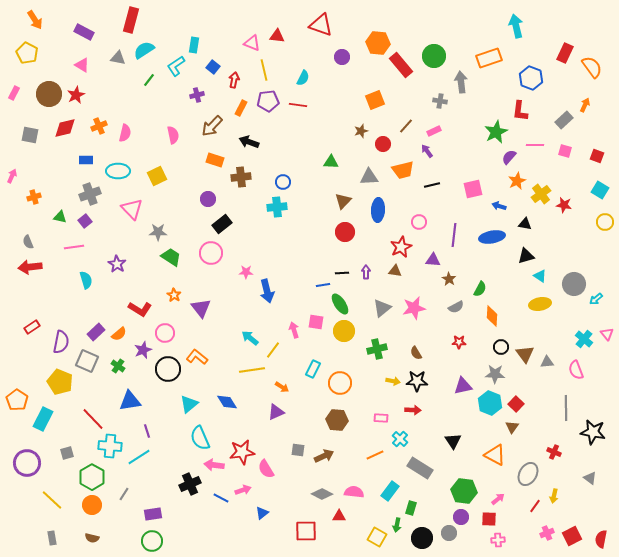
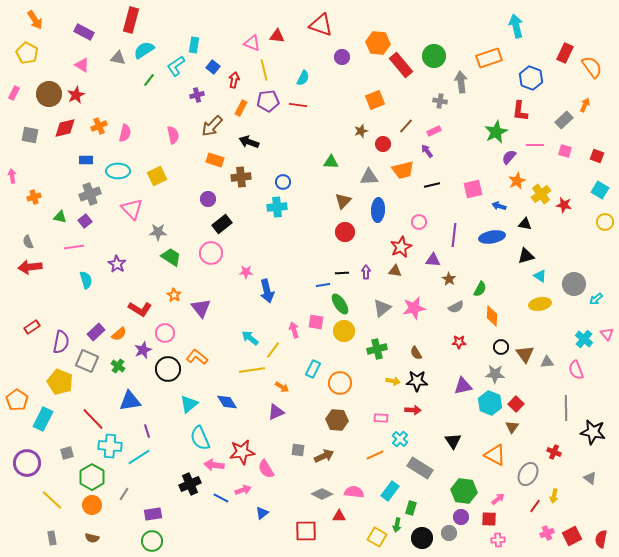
pink arrow at (12, 176): rotated 32 degrees counterclockwise
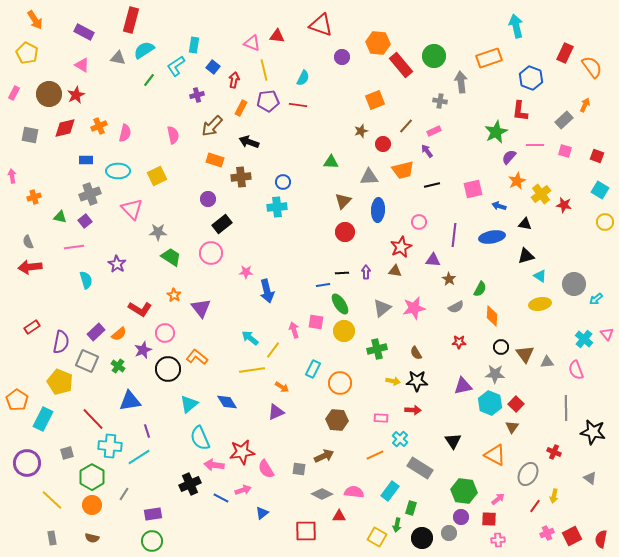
gray square at (298, 450): moved 1 px right, 19 px down
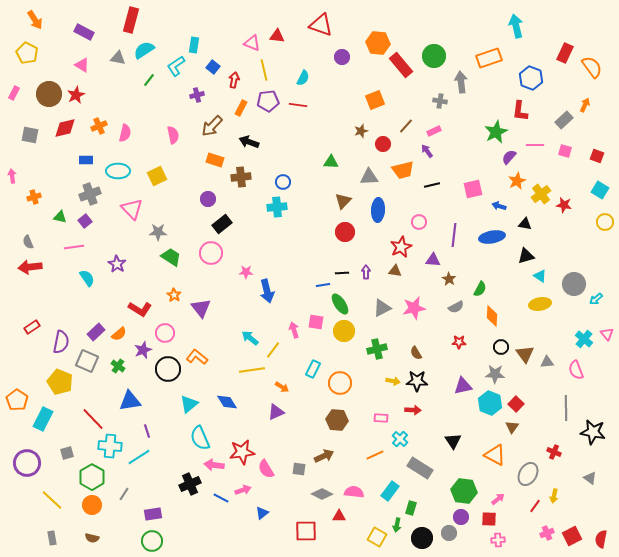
cyan semicircle at (86, 280): moved 1 px right, 2 px up; rotated 18 degrees counterclockwise
gray triangle at (382, 308): rotated 12 degrees clockwise
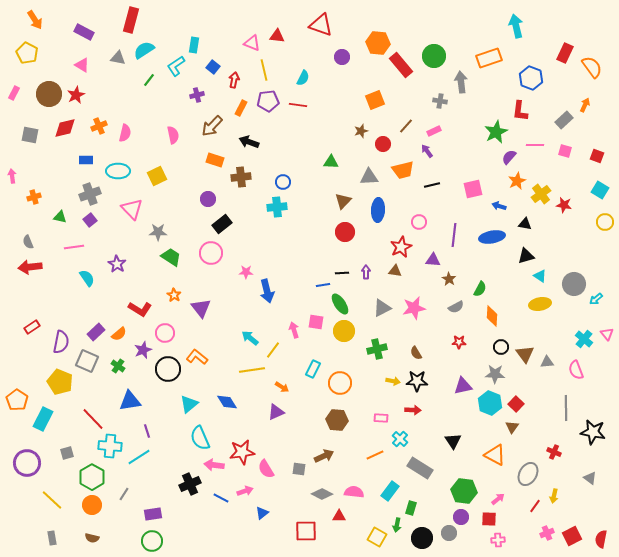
purple square at (85, 221): moved 5 px right, 1 px up
pink arrow at (243, 490): moved 2 px right, 1 px down
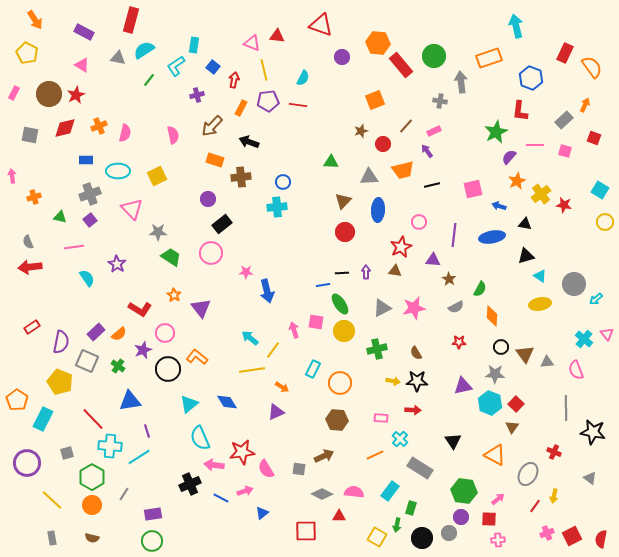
red square at (597, 156): moved 3 px left, 18 px up
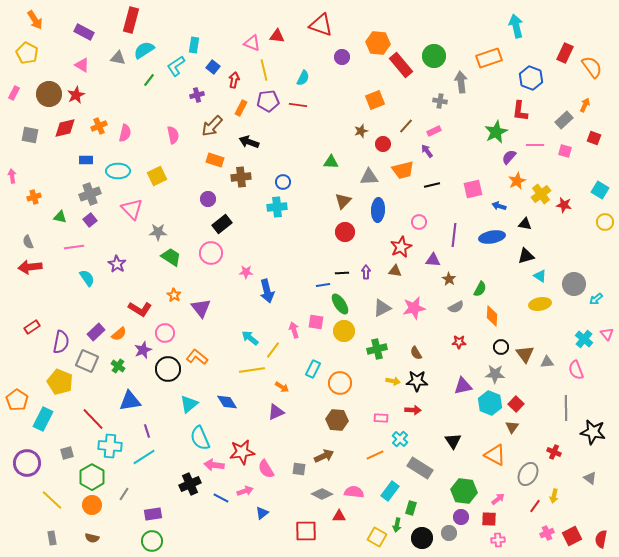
cyan line at (139, 457): moved 5 px right
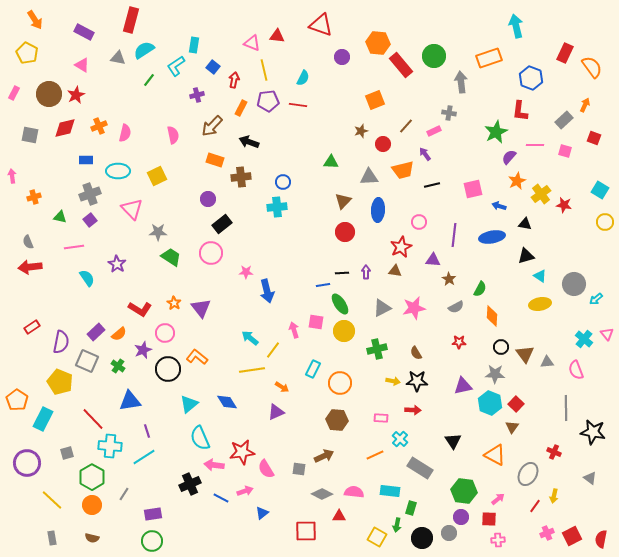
gray cross at (440, 101): moved 9 px right, 12 px down
purple arrow at (427, 151): moved 2 px left, 3 px down
orange star at (174, 295): moved 8 px down
cyan rectangle at (390, 491): rotated 60 degrees clockwise
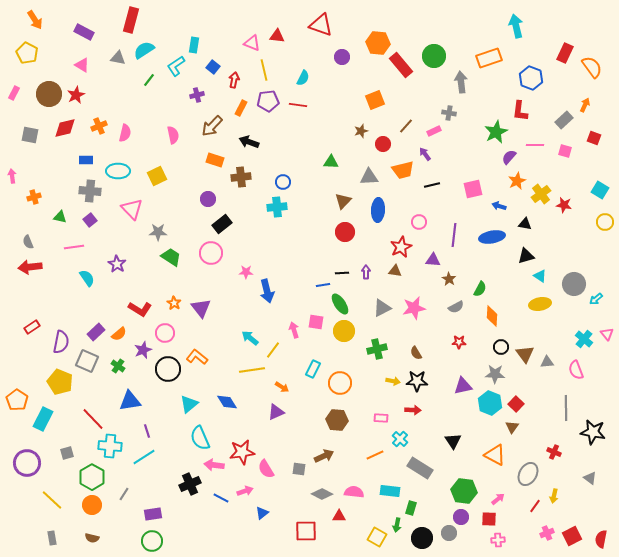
gray cross at (90, 194): moved 3 px up; rotated 25 degrees clockwise
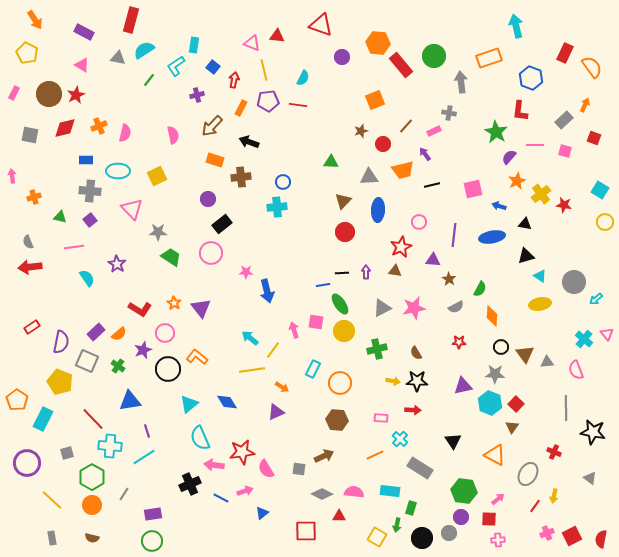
green star at (496, 132): rotated 15 degrees counterclockwise
gray circle at (574, 284): moved 2 px up
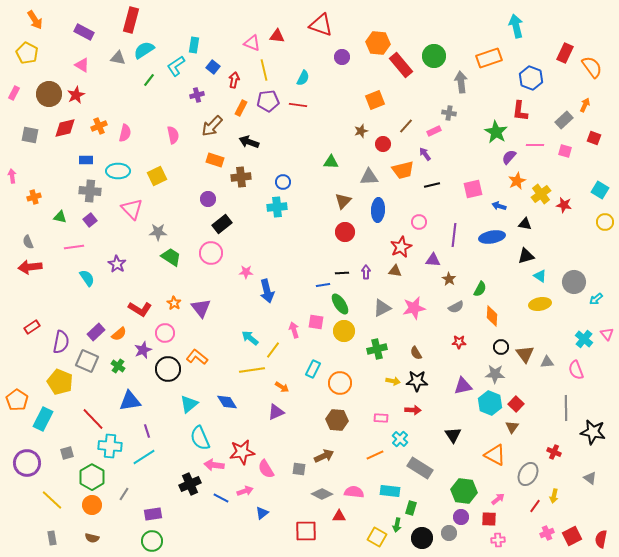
black triangle at (453, 441): moved 6 px up
